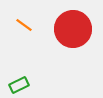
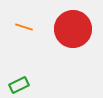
orange line: moved 2 px down; rotated 18 degrees counterclockwise
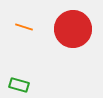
green rectangle: rotated 42 degrees clockwise
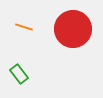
green rectangle: moved 11 px up; rotated 36 degrees clockwise
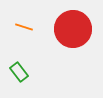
green rectangle: moved 2 px up
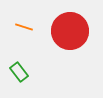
red circle: moved 3 px left, 2 px down
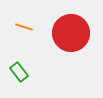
red circle: moved 1 px right, 2 px down
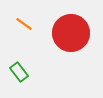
orange line: moved 3 px up; rotated 18 degrees clockwise
